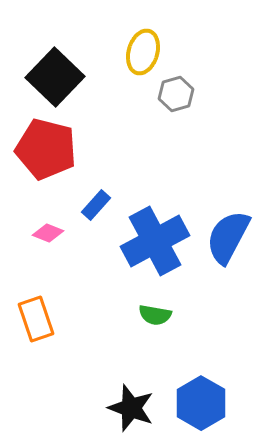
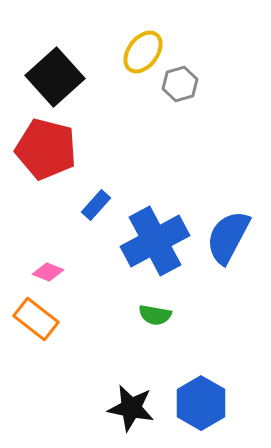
yellow ellipse: rotated 21 degrees clockwise
black square: rotated 4 degrees clockwise
gray hexagon: moved 4 px right, 10 px up
pink diamond: moved 39 px down
orange rectangle: rotated 33 degrees counterclockwise
black star: rotated 9 degrees counterclockwise
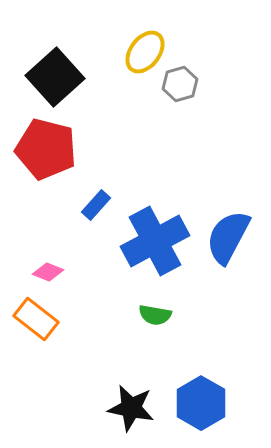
yellow ellipse: moved 2 px right
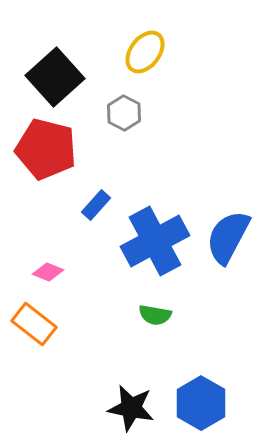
gray hexagon: moved 56 px left, 29 px down; rotated 16 degrees counterclockwise
orange rectangle: moved 2 px left, 5 px down
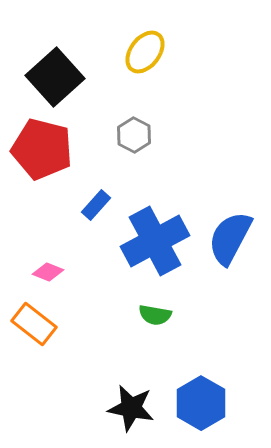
gray hexagon: moved 10 px right, 22 px down
red pentagon: moved 4 px left
blue semicircle: moved 2 px right, 1 px down
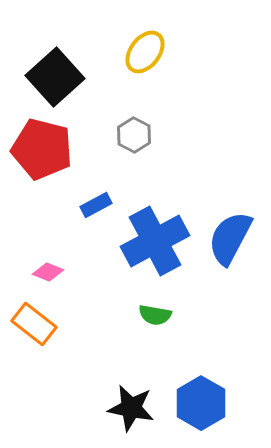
blue rectangle: rotated 20 degrees clockwise
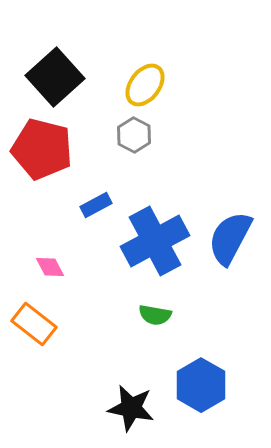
yellow ellipse: moved 33 px down
pink diamond: moved 2 px right, 5 px up; rotated 40 degrees clockwise
blue hexagon: moved 18 px up
